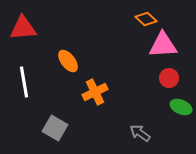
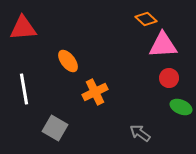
white line: moved 7 px down
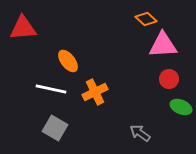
red circle: moved 1 px down
white line: moved 27 px right; rotated 68 degrees counterclockwise
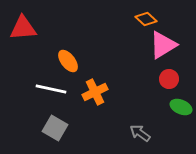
pink triangle: rotated 28 degrees counterclockwise
